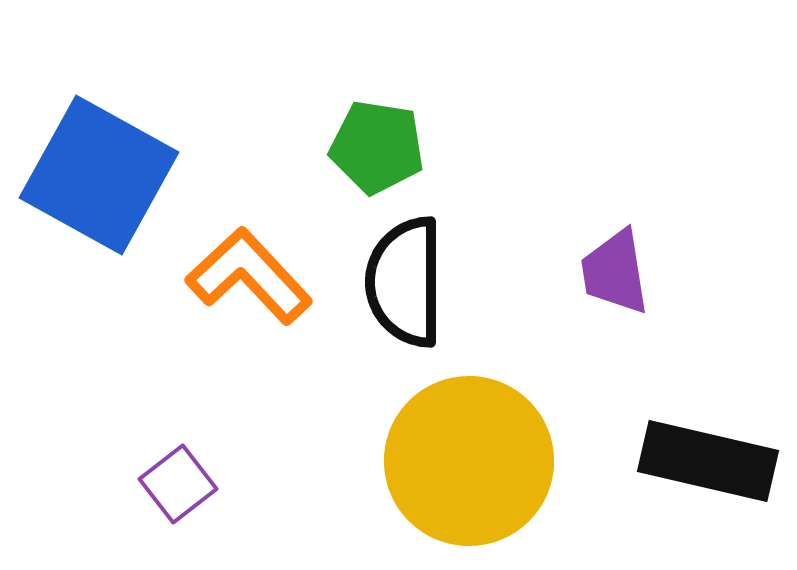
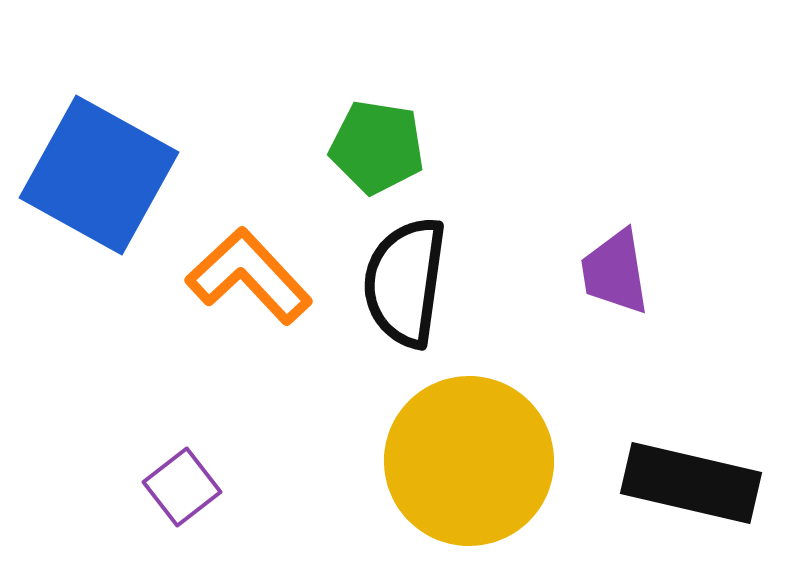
black semicircle: rotated 8 degrees clockwise
black rectangle: moved 17 px left, 22 px down
purple square: moved 4 px right, 3 px down
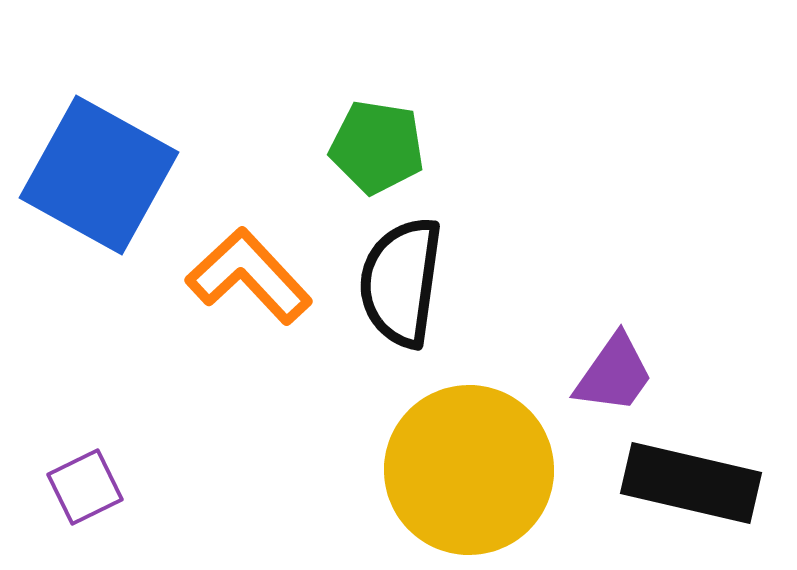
purple trapezoid: moved 1 px left, 102 px down; rotated 136 degrees counterclockwise
black semicircle: moved 4 px left
yellow circle: moved 9 px down
purple square: moved 97 px left; rotated 12 degrees clockwise
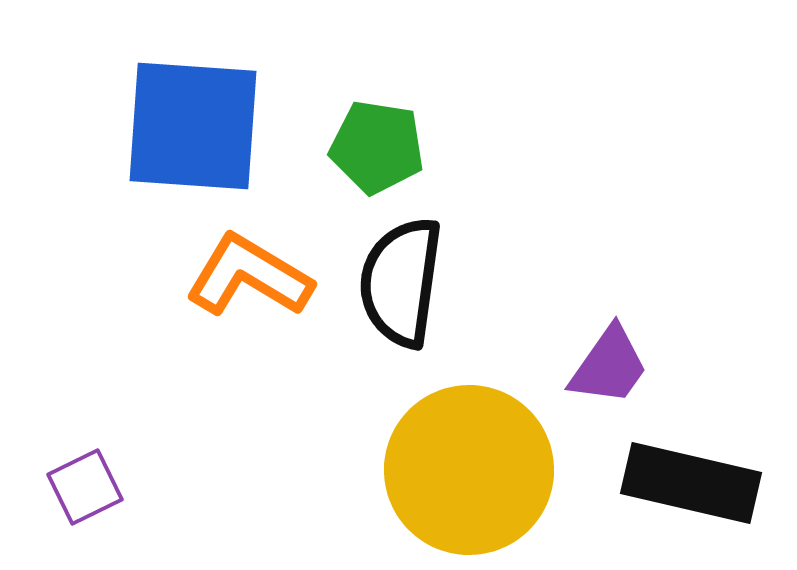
blue square: moved 94 px right, 49 px up; rotated 25 degrees counterclockwise
orange L-shape: rotated 16 degrees counterclockwise
purple trapezoid: moved 5 px left, 8 px up
